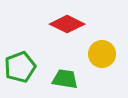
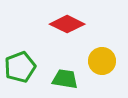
yellow circle: moved 7 px down
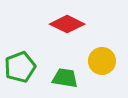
green trapezoid: moved 1 px up
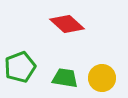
red diamond: rotated 16 degrees clockwise
yellow circle: moved 17 px down
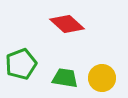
green pentagon: moved 1 px right, 3 px up
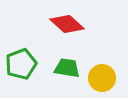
green trapezoid: moved 2 px right, 10 px up
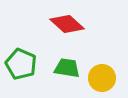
green pentagon: rotated 28 degrees counterclockwise
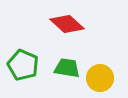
green pentagon: moved 2 px right, 1 px down
yellow circle: moved 2 px left
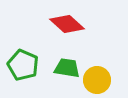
yellow circle: moved 3 px left, 2 px down
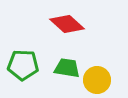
green pentagon: rotated 20 degrees counterclockwise
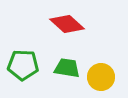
yellow circle: moved 4 px right, 3 px up
